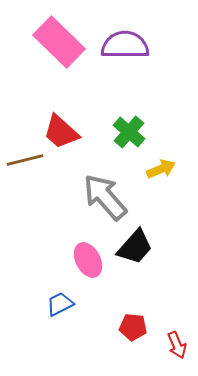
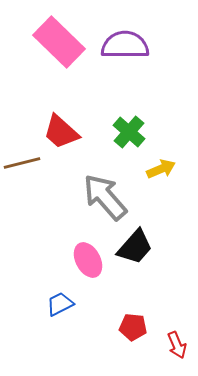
brown line: moved 3 px left, 3 px down
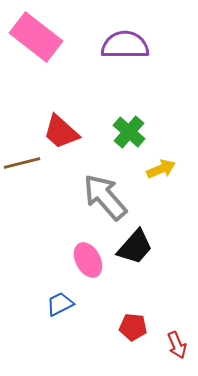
pink rectangle: moved 23 px left, 5 px up; rotated 6 degrees counterclockwise
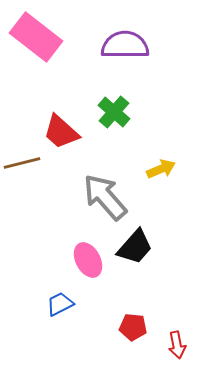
green cross: moved 15 px left, 20 px up
red arrow: rotated 12 degrees clockwise
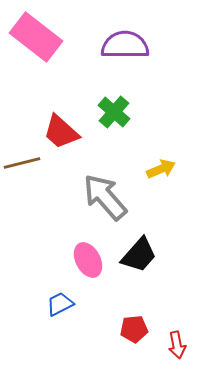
black trapezoid: moved 4 px right, 8 px down
red pentagon: moved 1 px right, 2 px down; rotated 12 degrees counterclockwise
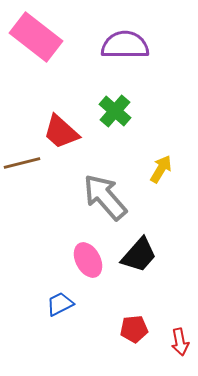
green cross: moved 1 px right, 1 px up
yellow arrow: rotated 36 degrees counterclockwise
red arrow: moved 3 px right, 3 px up
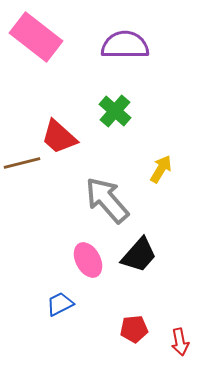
red trapezoid: moved 2 px left, 5 px down
gray arrow: moved 2 px right, 3 px down
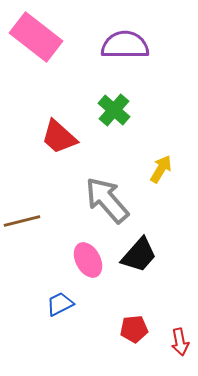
green cross: moved 1 px left, 1 px up
brown line: moved 58 px down
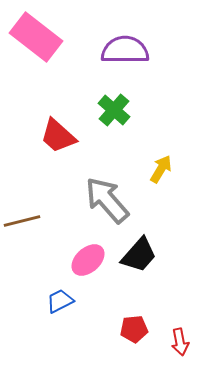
purple semicircle: moved 5 px down
red trapezoid: moved 1 px left, 1 px up
pink ellipse: rotated 76 degrees clockwise
blue trapezoid: moved 3 px up
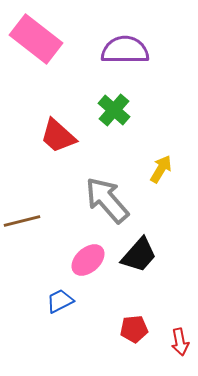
pink rectangle: moved 2 px down
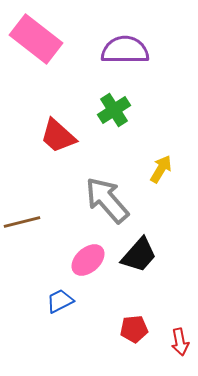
green cross: rotated 16 degrees clockwise
brown line: moved 1 px down
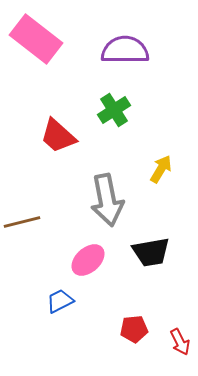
gray arrow: rotated 150 degrees counterclockwise
black trapezoid: moved 12 px right, 3 px up; rotated 39 degrees clockwise
red arrow: rotated 16 degrees counterclockwise
